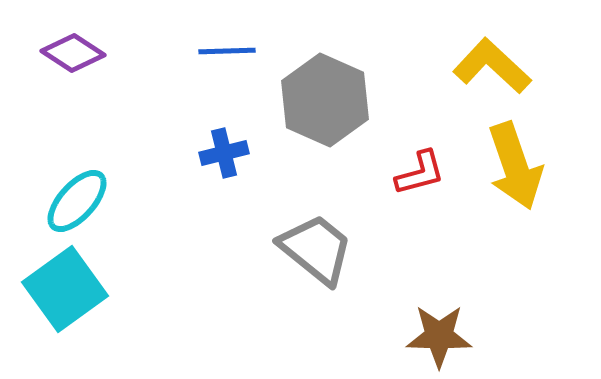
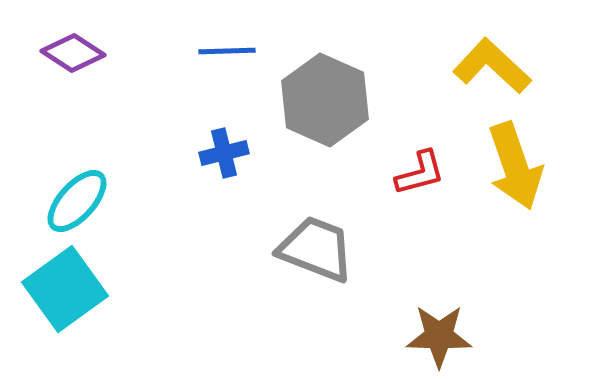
gray trapezoid: rotated 18 degrees counterclockwise
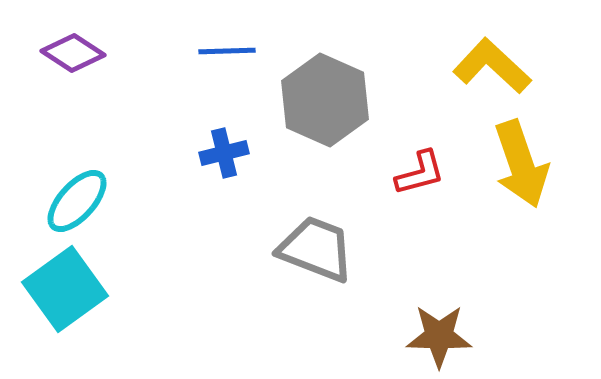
yellow arrow: moved 6 px right, 2 px up
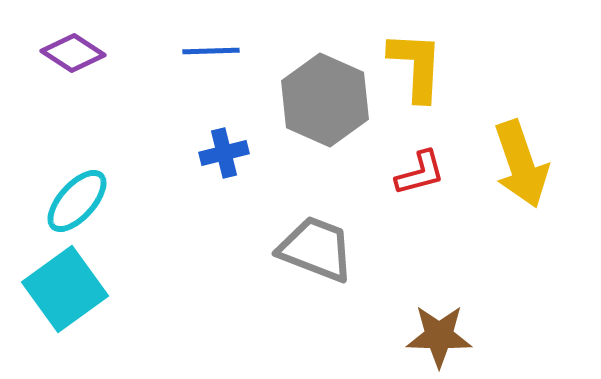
blue line: moved 16 px left
yellow L-shape: moved 76 px left; rotated 50 degrees clockwise
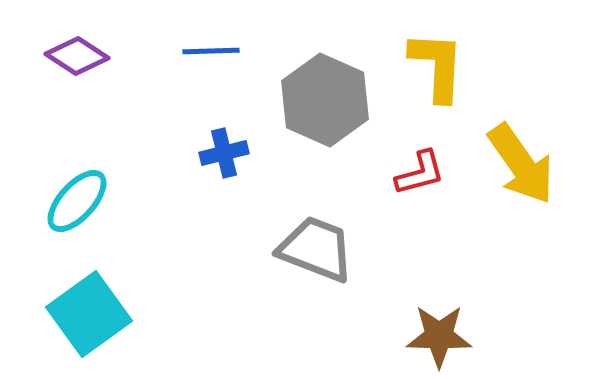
purple diamond: moved 4 px right, 3 px down
yellow L-shape: moved 21 px right
yellow arrow: rotated 16 degrees counterclockwise
cyan square: moved 24 px right, 25 px down
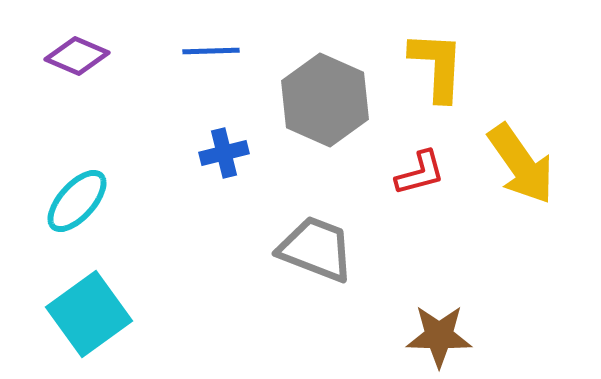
purple diamond: rotated 10 degrees counterclockwise
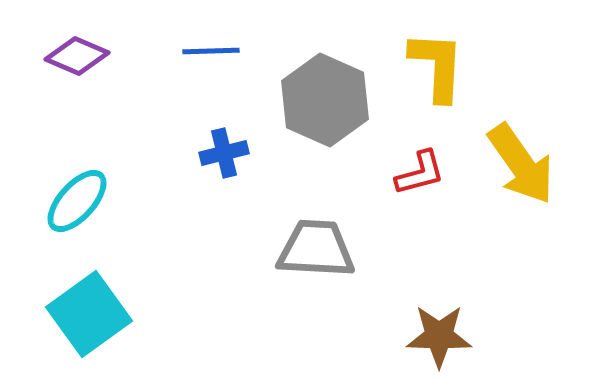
gray trapezoid: rotated 18 degrees counterclockwise
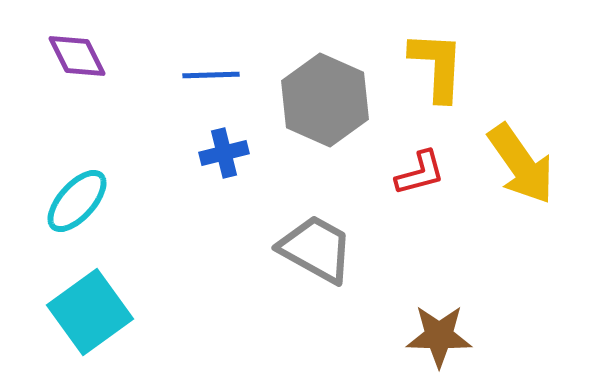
blue line: moved 24 px down
purple diamond: rotated 40 degrees clockwise
gray trapezoid: rotated 26 degrees clockwise
cyan square: moved 1 px right, 2 px up
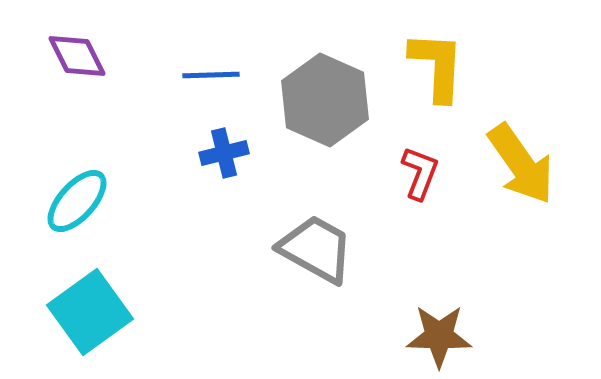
red L-shape: rotated 54 degrees counterclockwise
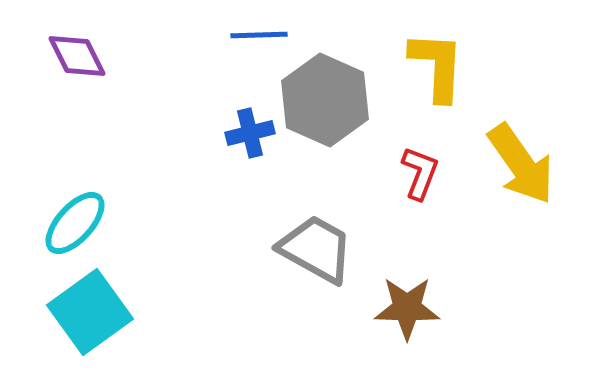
blue line: moved 48 px right, 40 px up
blue cross: moved 26 px right, 20 px up
cyan ellipse: moved 2 px left, 22 px down
brown star: moved 32 px left, 28 px up
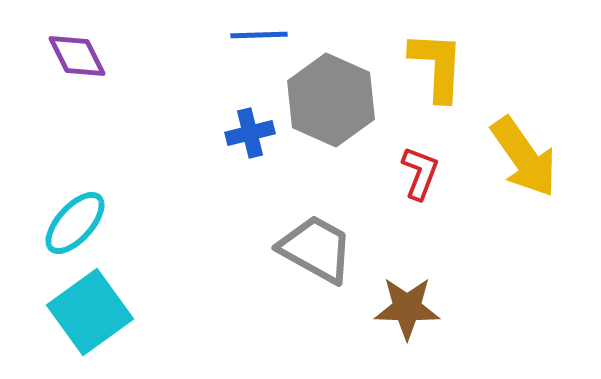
gray hexagon: moved 6 px right
yellow arrow: moved 3 px right, 7 px up
